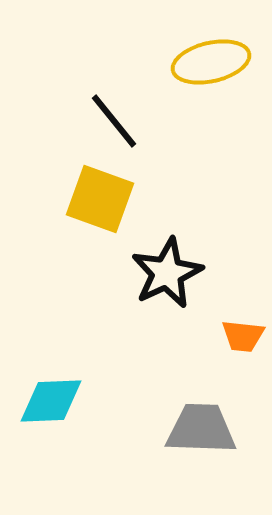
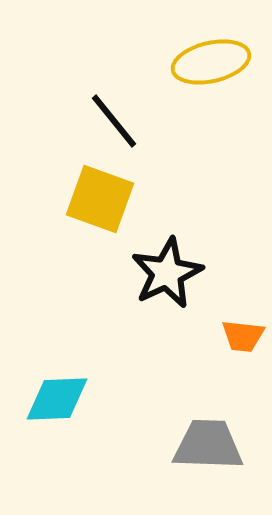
cyan diamond: moved 6 px right, 2 px up
gray trapezoid: moved 7 px right, 16 px down
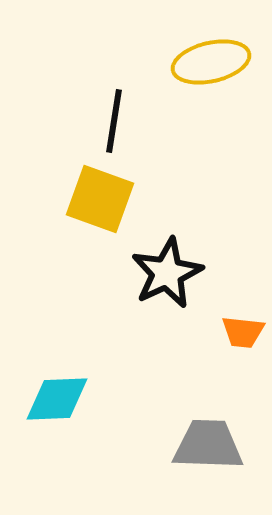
black line: rotated 48 degrees clockwise
orange trapezoid: moved 4 px up
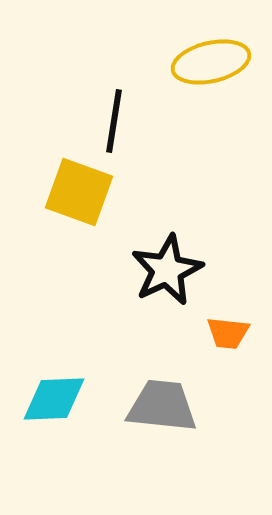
yellow square: moved 21 px left, 7 px up
black star: moved 3 px up
orange trapezoid: moved 15 px left, 1 px down
cyan diamond: moved 3 px left
gray trapezoid: moved 46 px left, 39 px up; rotated 4 degrees clockwise
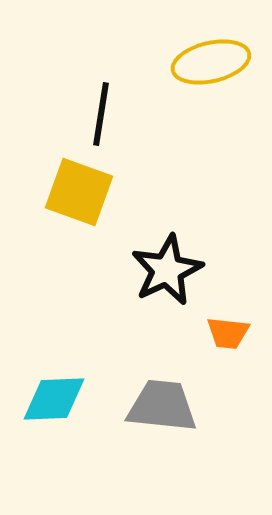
black line: moved 13 px left, 7 px up
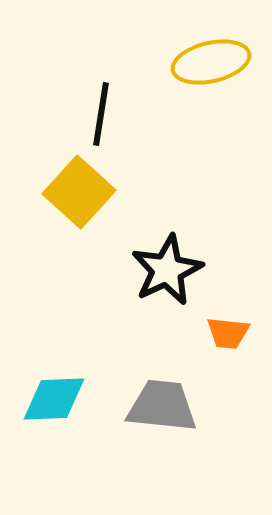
yellow square: rotated 22 degrees clockwise
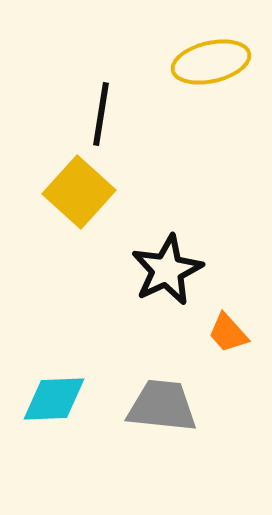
orange trapezoid: rotated 42 degrees clockwise
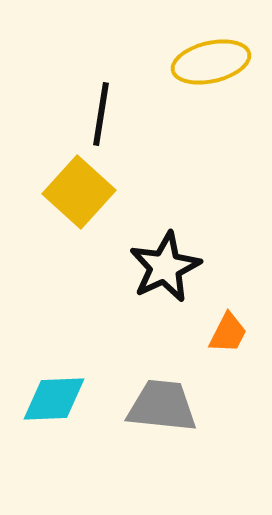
black star: moved 2 px left, 3 px up
orange trapezoid: rotated 111 degrees counterclockwise
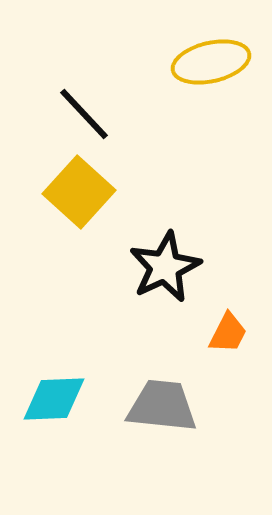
black line: moved 17 px left; rotated 52 degrees counterclockwise
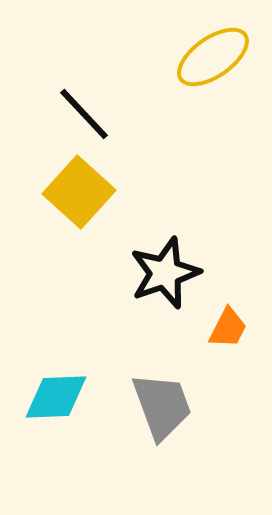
yellow ellipse: moved 2 px right, 5 px up; rotated 22 degrees counterclockwise
black star: moved 6 px down; rotated 6 degrees clockwise
orange trapezoid: moved 5 px up
cyan diamond: moved 2 px right, 2 px up
gray trapezoid: rotated 64 degrees clockwise
